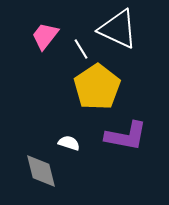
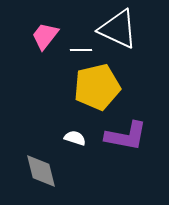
white line: moved 1 px down; rotated 60 degrees counterclockwise
yellow pentagon: rotated 21 degrees clockwise
white semicircle: moved 6 px right, 5 px up
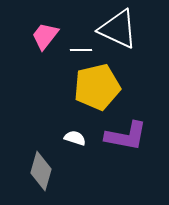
gray diamond: rotated 30 degrees clockwise
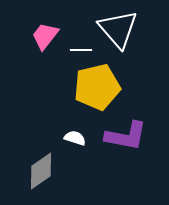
white triangle: rotated 24 degrees clockwise
gray diamond: rotated 39 degrees clockwise
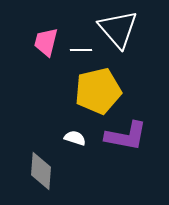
pink trapezoid: moved 1 px right, 6 px down; rotated 24 degrees counterclockwise
yellow pentagon: moved 1 px right, 4 px down
gray diamond: rotated 51 degrees counterclockwise
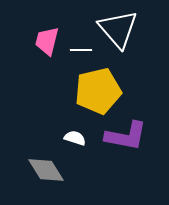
pink trapezoid: moved 1 px right, 1 px up
gray diamond: moved 5 px right, 1 px up; rotated 36 degrees counterclockwise
